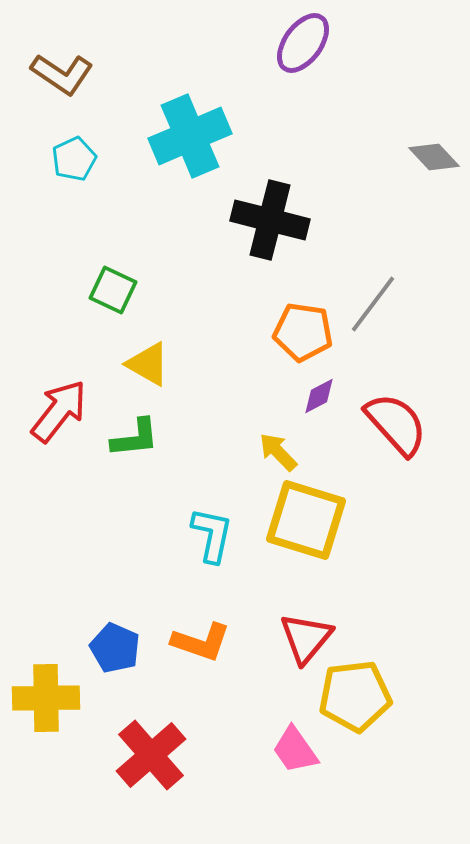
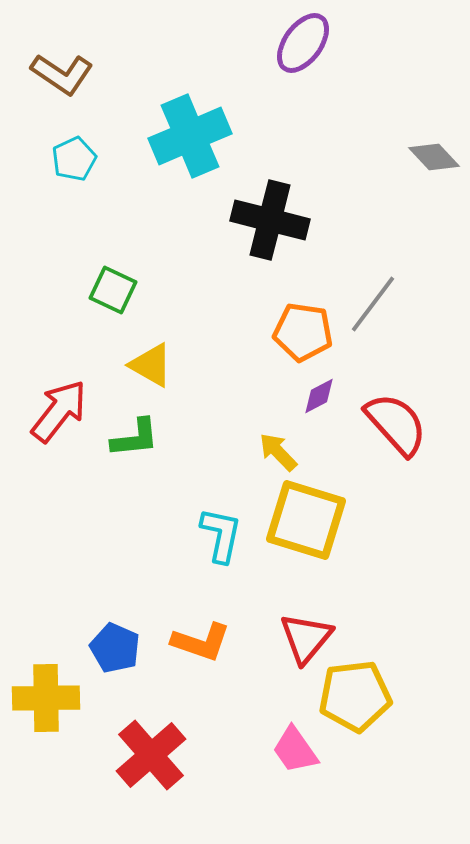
yellow triangle: moved 3 px right, 1 px down
cyan L-shape: moved 9 px right
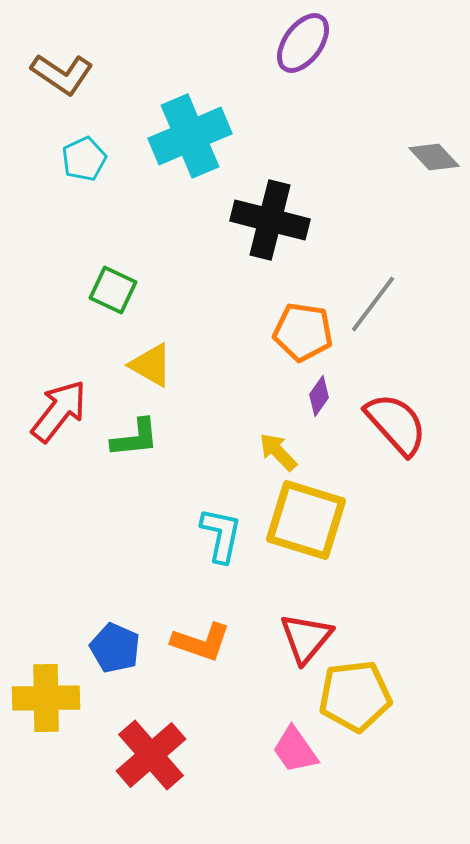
cyan pentagon: moved 10 px right
purple diamond: rotated 27 degrees counterclockwise
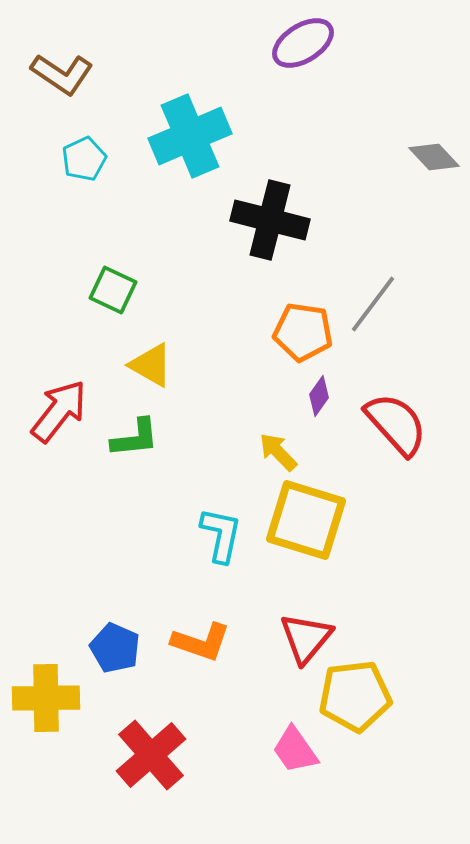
purple ellipse: rotated 22 degrees clockwise
